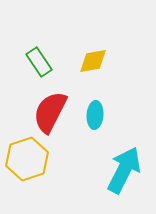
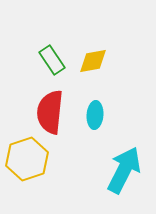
green rectangle: moved 13 px right, 2 px up
red semicircle: rotated 21 degrees counterclockwise
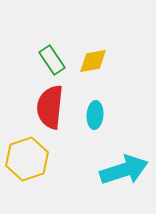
red semicircle: moved 5 px up
cyan arrow: rotated 45 degrees clockwise
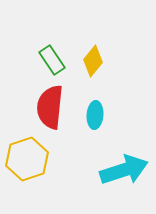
yellow diamond: rotated 40 degrees counterclockwise
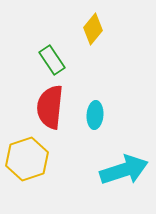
yellow diamond: moved 32 px up
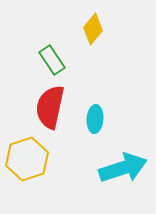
red semicircle: rotated 6 degrees clockwise
cyan ellipse: moved 4 px down
cyan arrow: moved 1 px left, 2 px up
